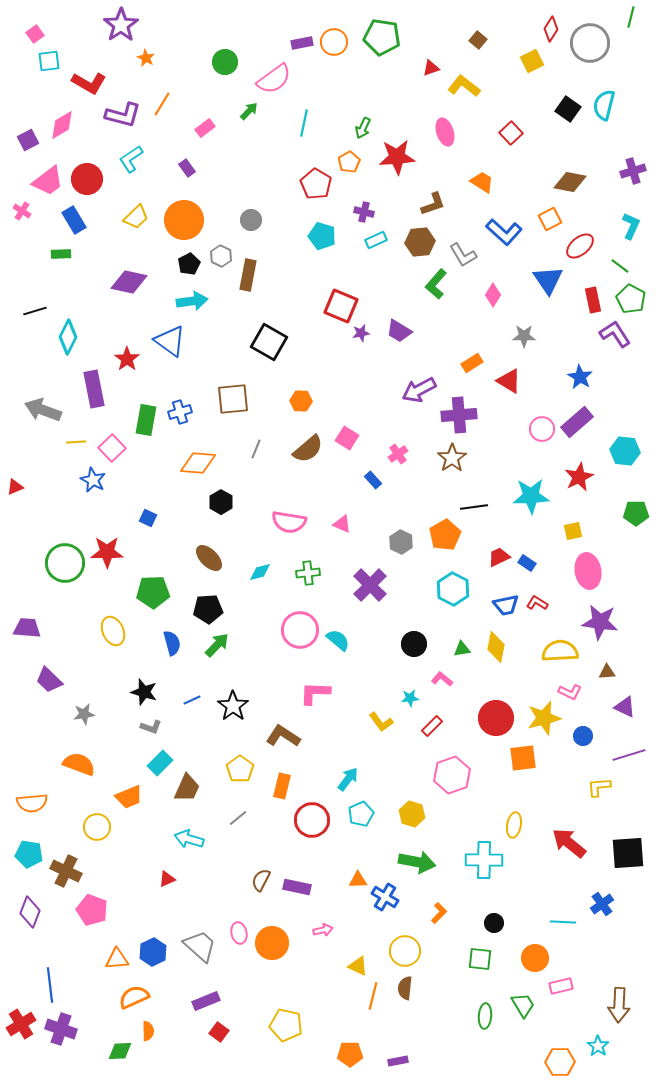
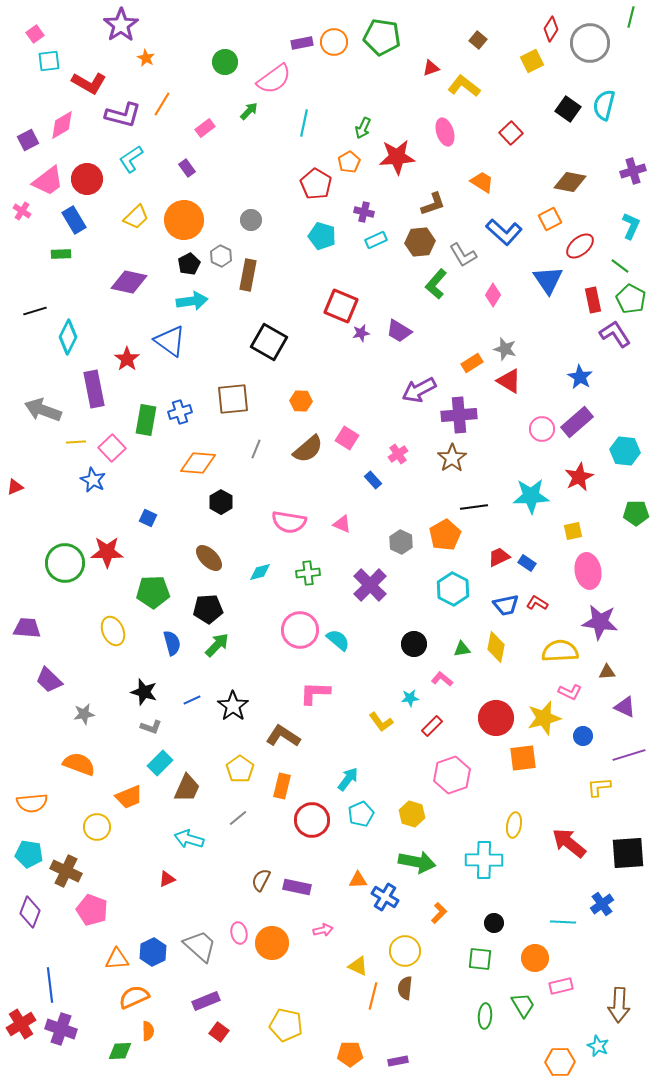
gray star at (524, 336): moved 19 px left, 13 px down; rotated 15 degrees clockwise
cyan star at (598, 1046): rotated 10 degrees counterclockwise
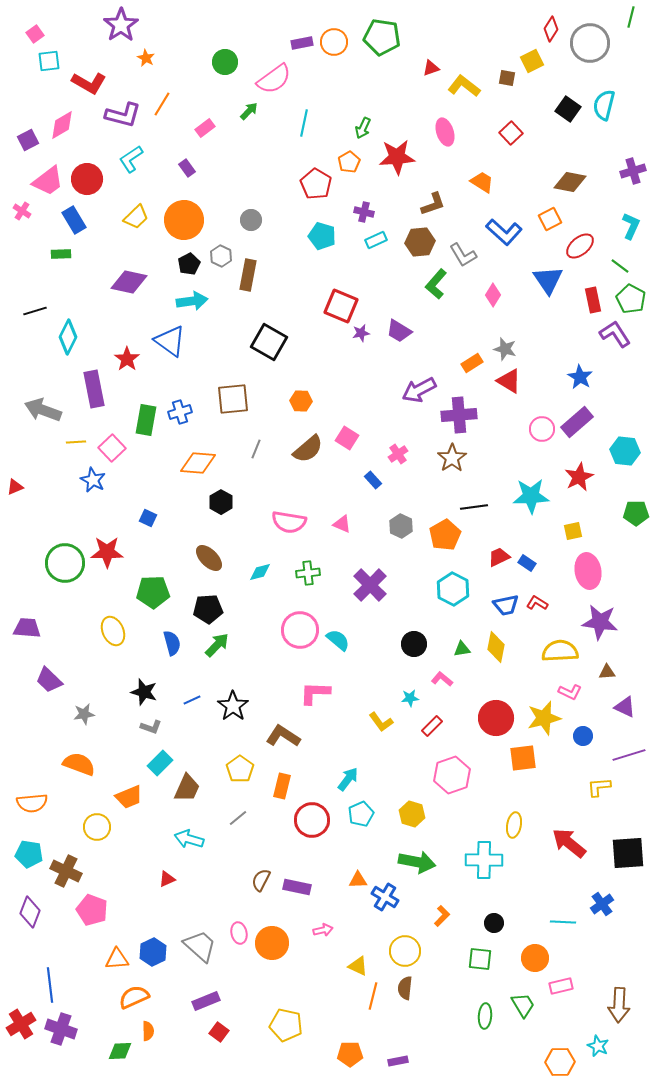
brown square at (478, 40): moved 29 px right, 38 px down; rotated 30 degrees counterclockwise
gray hexagon at (401, 542): moved 16 px up
orange L-shape at (439, 913): moved 3 px right, 3 px down
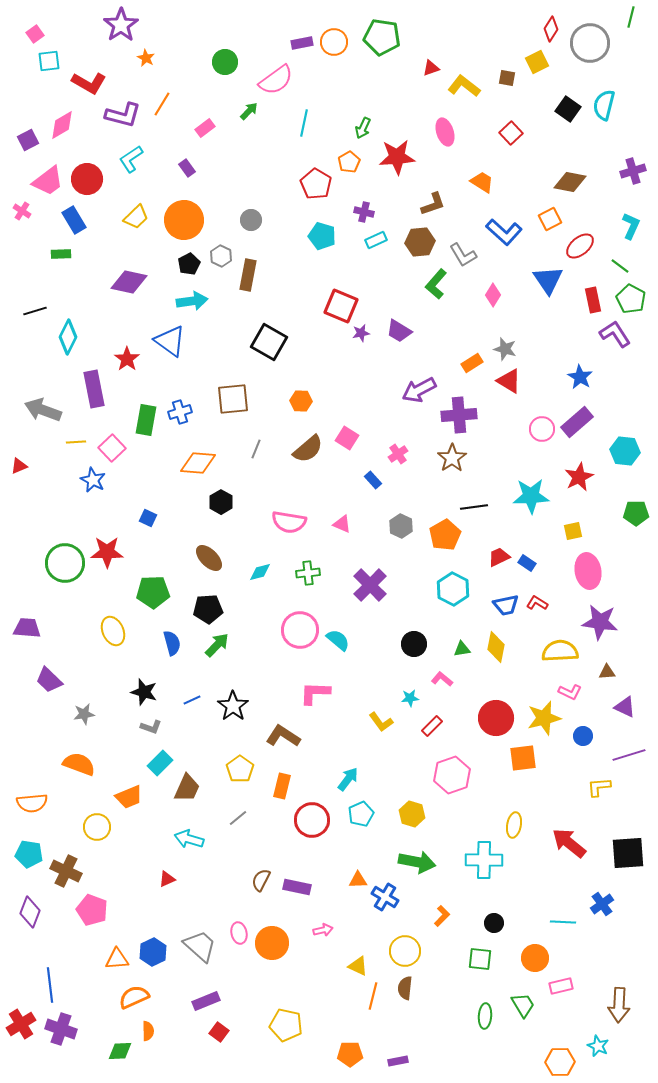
yellow square at (532, 61): moved 5 px right, 1 px down
pink semicircle at (274, 79): moved 2 px right, 1 px down
red triangle at (15, 487): moved 4 px right, 21 px up
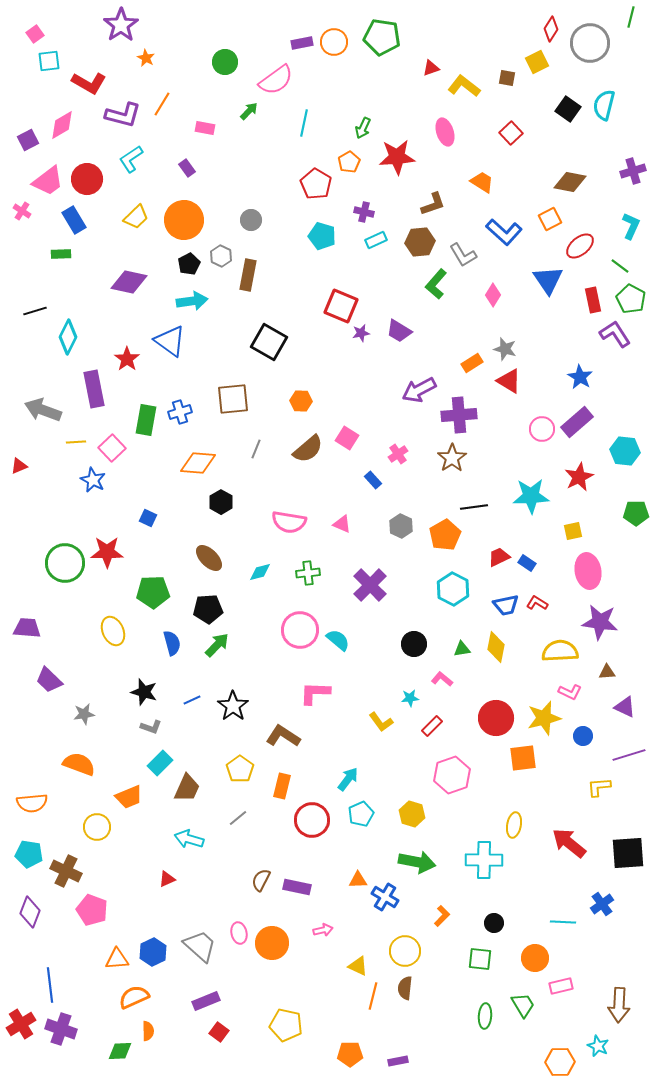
pink rectangle at (205, 128): rotated 48 degrees clockwise
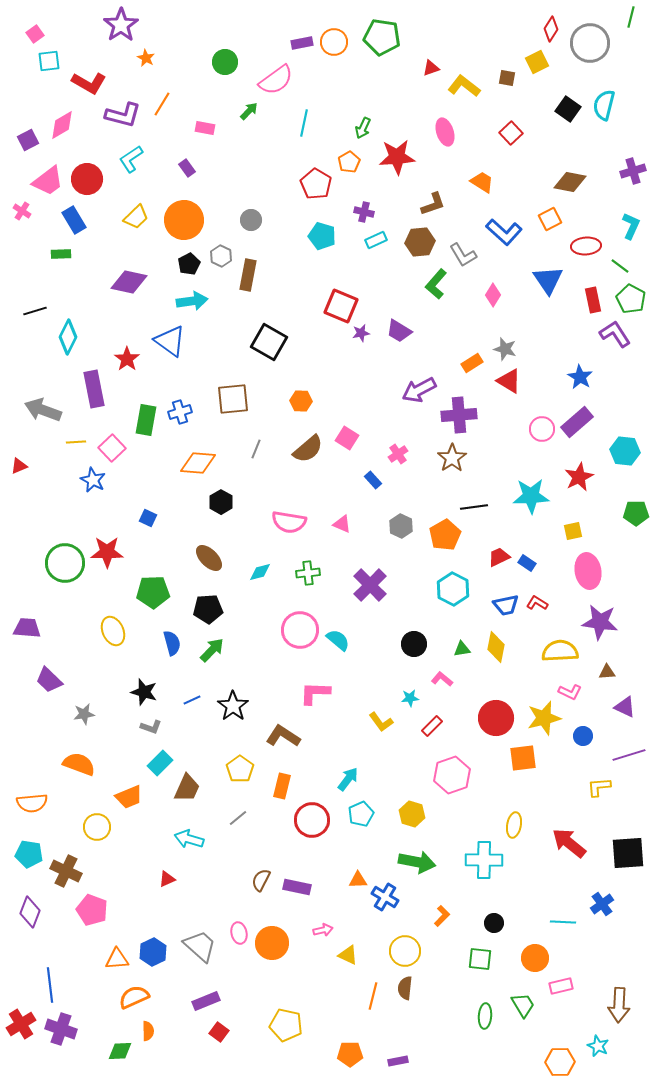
red ellipse at (580, 246): moved 6 px right; rotated 36 degrees clockwise
green arrow at (217, 645): moved 5 px left, 5 px down
yellow triangle at (358, 966): moved 10 px left, 11 px up
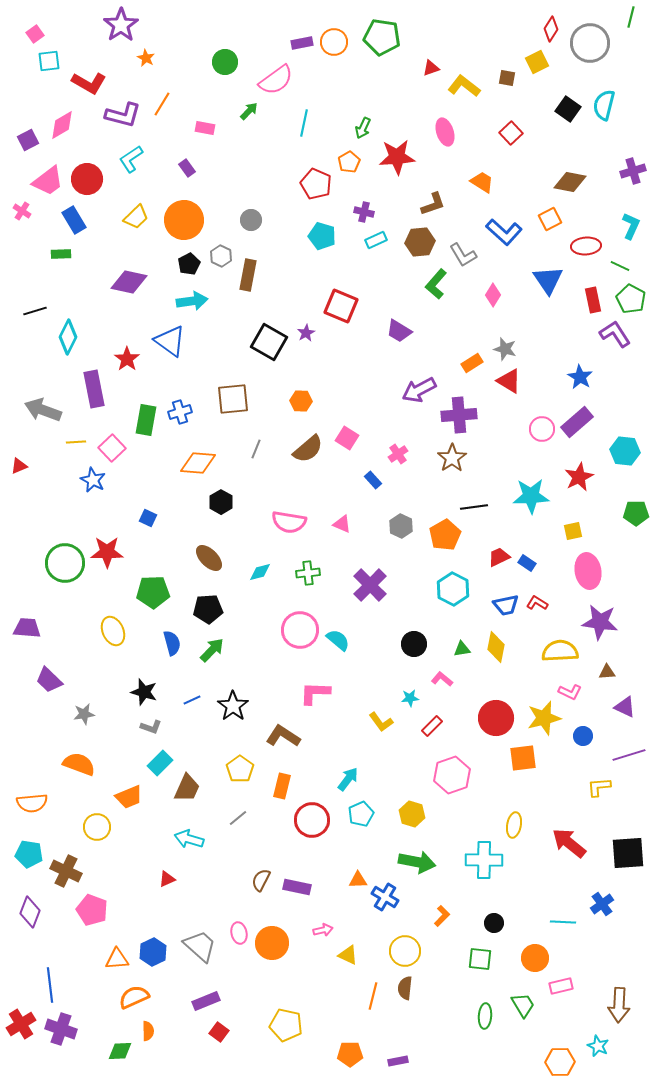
red pentagon at (316, 184): rotated 8 degrees counterclockwise
green line at (620, 266): rotated 12 degrees counterclockwise
purple star at (361, 333): moved 55 px left; rotated 18 degrees counterclockwise
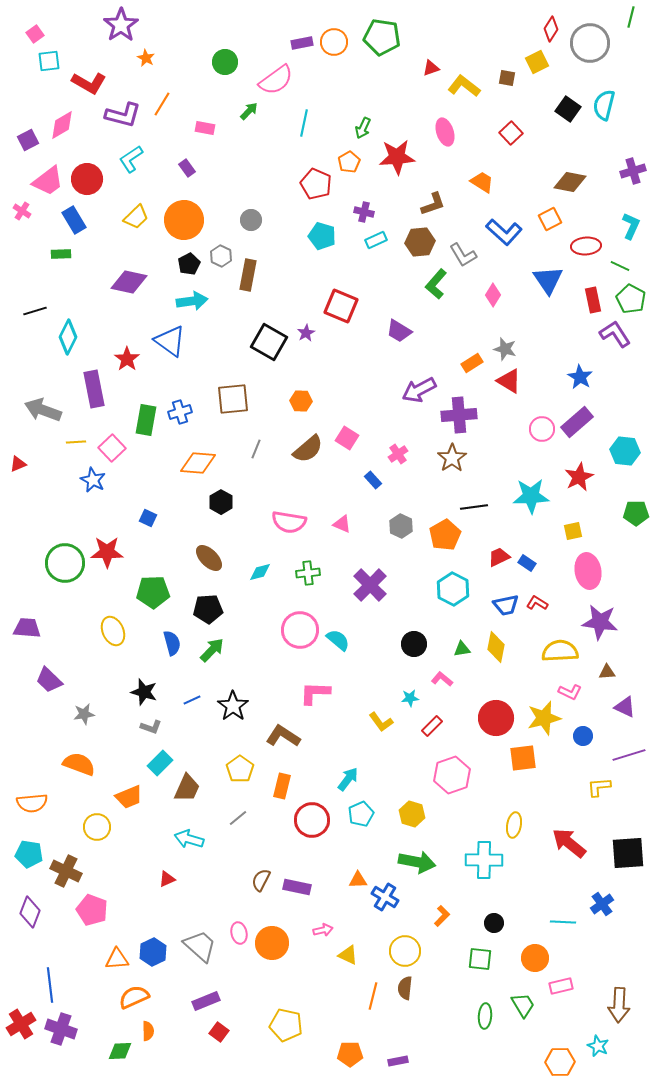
red triangle at (19, 466): moved 1 px left, 2 px up
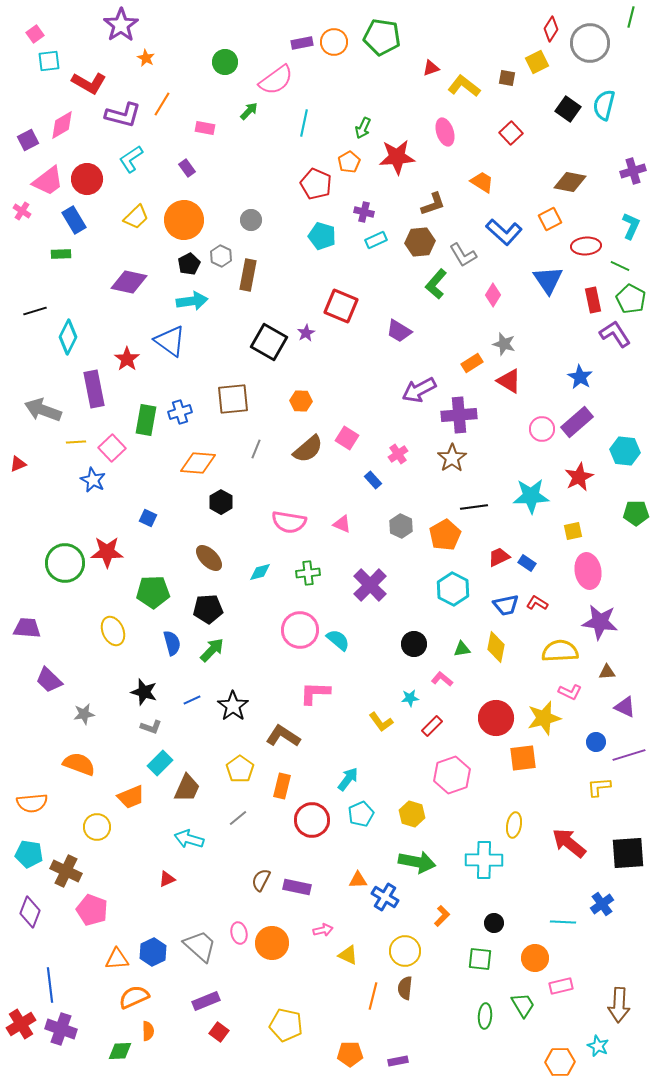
gray star at (505, 349): moved 1 px left, 5 px up
blue circle at (583, 736): moved 13 px right, 6 px down
orange trapezoid at (129, 797): moved 2 px right
